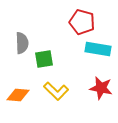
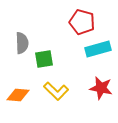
cyan rectangle: rotated 25 degrees counterclockwise
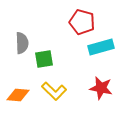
cyan rectangle: moved 3 px right, 2 px up
yellow L-shape: moved 2 px left
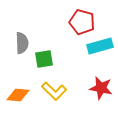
cyan rectangle: moved 1 px left, 1 px up
